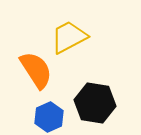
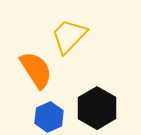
yellow trapezoid: moved 1 px up; rotated 18 degrees counterclockwise
black hexagon: moved 2 px right, 5 px down; rotated 21 degrees clockwise
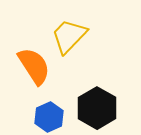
orange semicircle: moved 2 px left, 4 px up
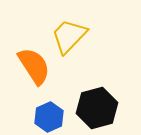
black hexagon: rotated 15 degrees clockwise
